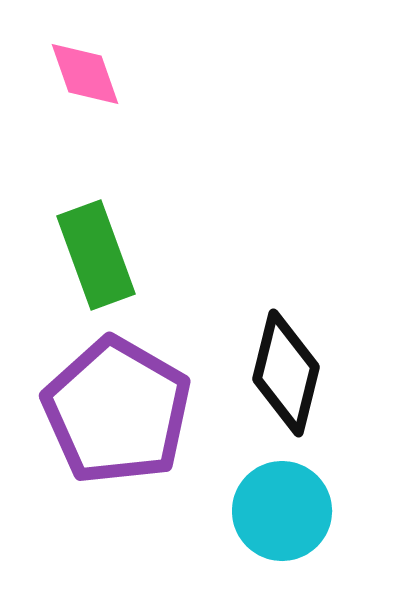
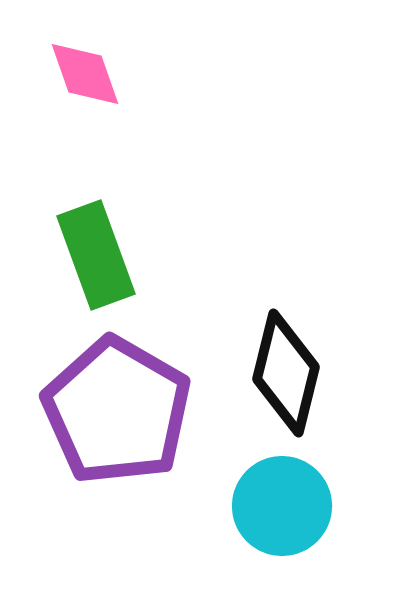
cyan circle: moved 5 px up
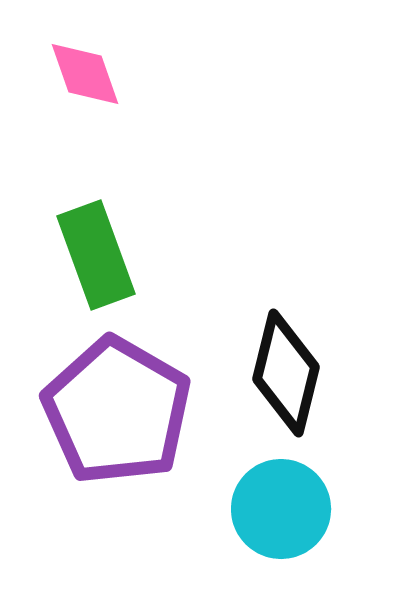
cyan circle: moved 1 px left, 3 px down
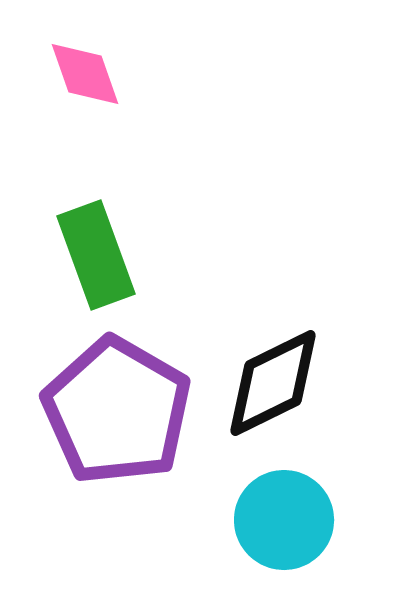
black diamond: moved 13 px left, 10 px down; rotated 50 degrees clockwise
cyan circle: moved 3 px right, 11 px down
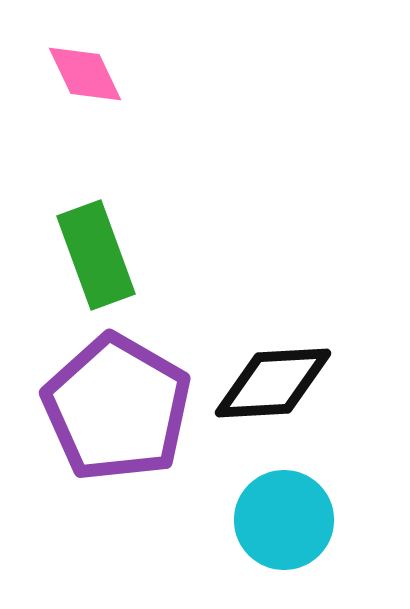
pink diamond: rotated 6 degrees counterclockwise
black diamond: rotated 23 degrees clockwise
purple pentagon: moved 3 px up
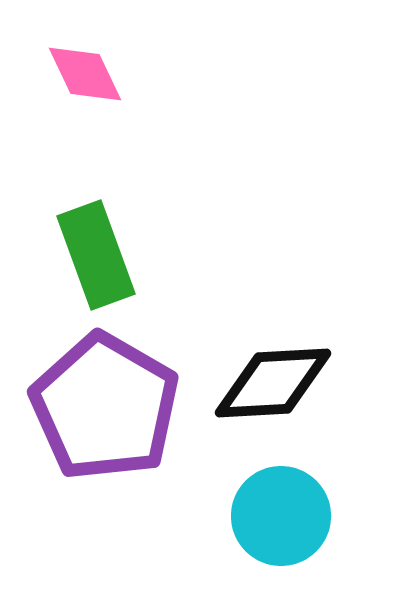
purple pentagon: moved 12 px left, 1 px up
cyan circle: moved 3 px left, 4 px up
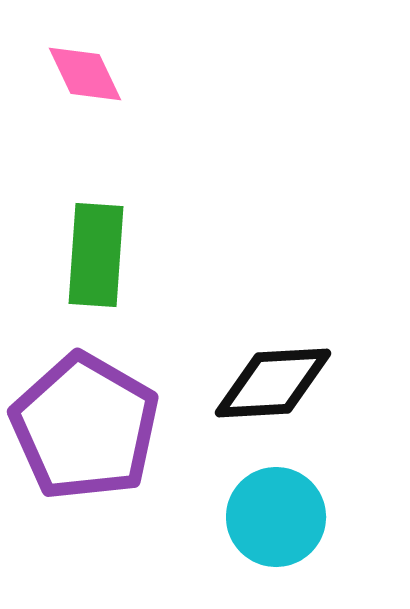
green rectangle: rotated 24 degrees clockwise
purple pentagon: moved 20 px left, 20 px down
cyan circle: moved 5 px left, 1 px down
